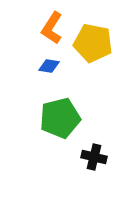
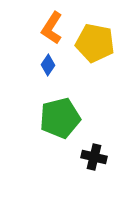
yellow pentagon: moved 2 px right
blue diamond: moved 1 px left, 1 px up; rotated 65 degrees counterclockwise
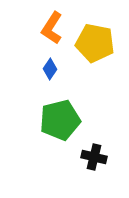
blue diamond: moved 2 px right, 4 px down
green pentagon: moved 2 px down
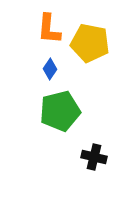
orange L-shape: moved 3 px left, 1 px down; rotated 28 degrees counterclockwise
yellow pentagon: moved 5 px left
green pentagon: moved 9 px up
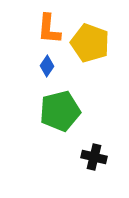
yellow pentagon: rotated 9 degrees clockwise
blue diamond: moved 3 px left, 3 px up
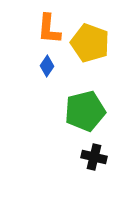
green pentagon: moved 25 px right
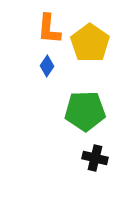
yellow pentagon: rotated 15 degrees clockwise
green pentagon: rotated 12 degrees clockwise
black cross: moved 1 px right, 1 px down
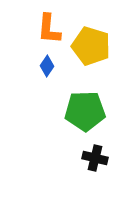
yellow pentagon: moved 1 px right, 3 px down; rotated 18 degrees counterclockwise
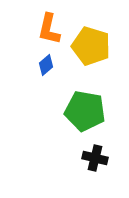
orange L-shape: rotated 8 degrees clockwise
blue diamond: moved 1 px left, 1 px up; rotated 15 degrees clockwise
green pentagon: rotated 12 degrees clockwise
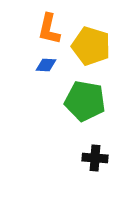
blue diamond: rotated 45 degrees clockwise
green pentagon: moved 10 px up
black cross: rotated 10 degrees counterclockwise
